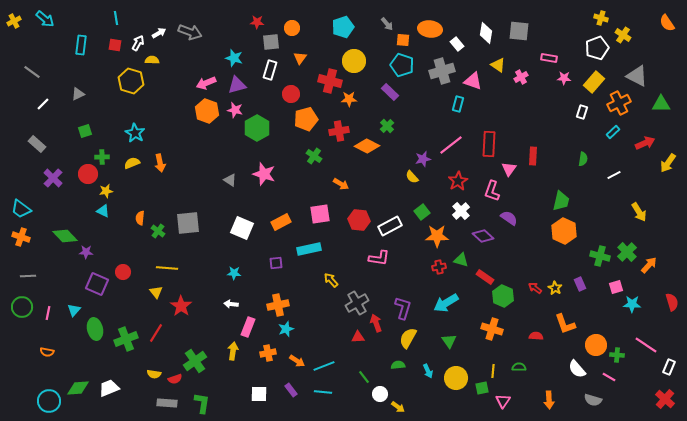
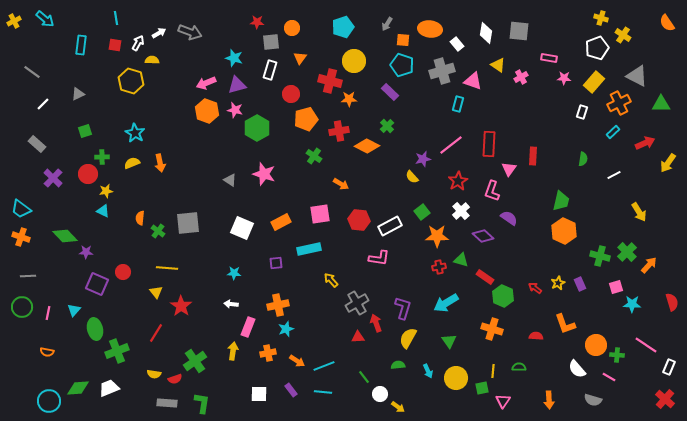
gray arrow at (387, 24): rotated 72 degrees clockwise
yellow star at (555, 288): moved 3 px right, 5 px up; rotated 16 degrees clockwise
green cross at (126, 339): moved 9 px left, 12 px down
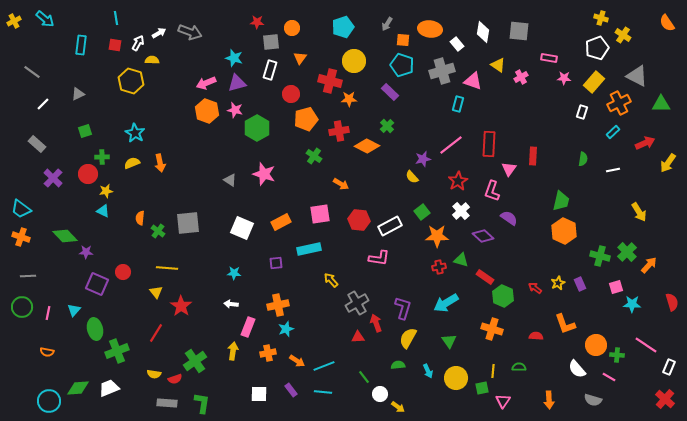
white diamond at (486, 33): moved 3 px left, 1 px up
purple triangle at (237, 85): moved 2 px up
white line at (614, 175): moved 1 px left, 5 px up; rotated 16 degrees clockwise
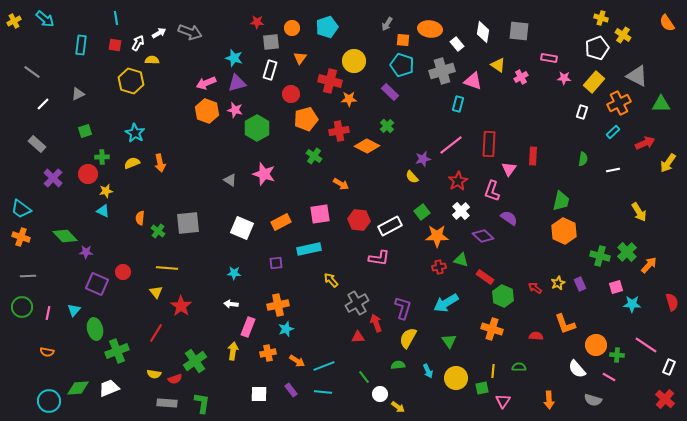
cyan pentagon at (343, 27): moved 16 px left
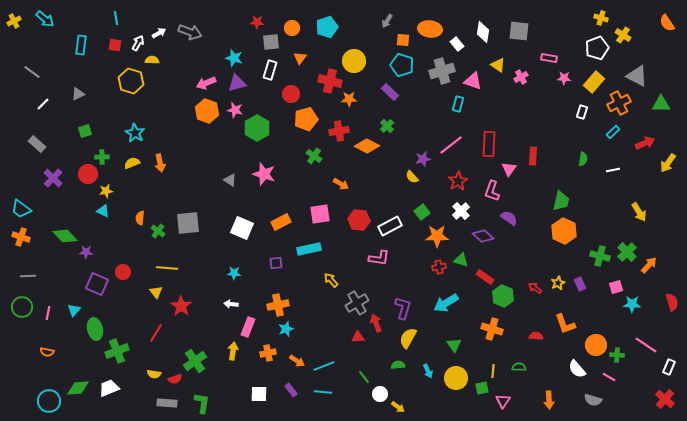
gray arrow at (387, 24): moved 3 px up
green triangle at (449, 341): moved 5 px right, 4 px down
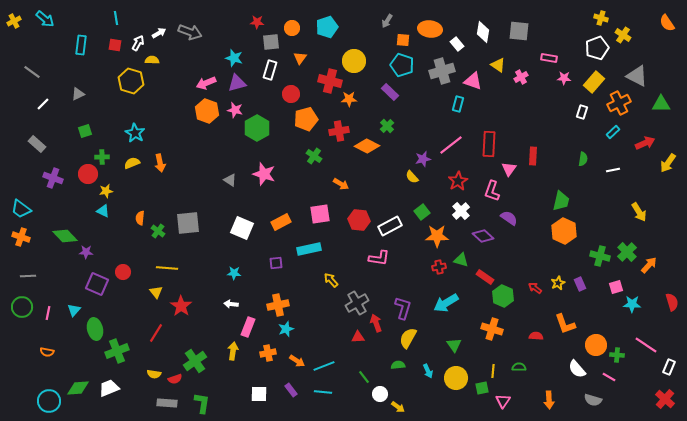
purple cross at (53, 178): rotated 24 degrees counterclockwise
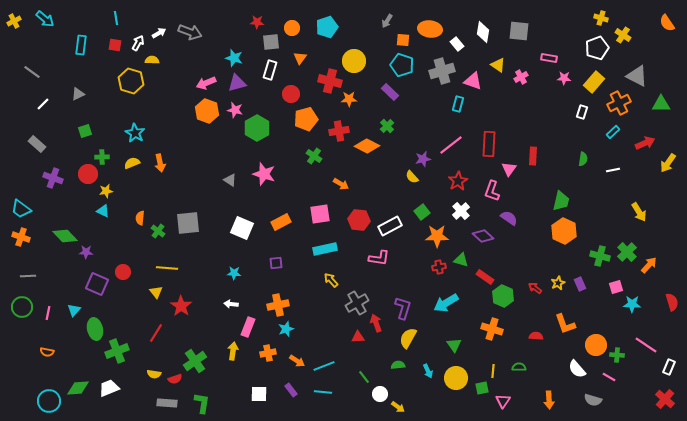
cyan rectangle at (309, 249): moved 16 px right
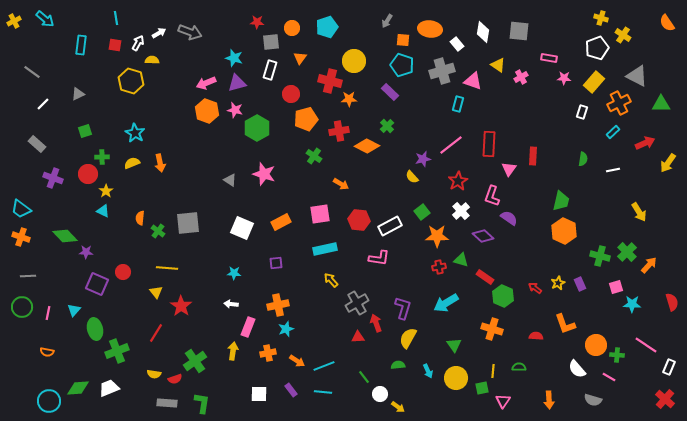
yellow star at (106, 191): rotated 24 degrees counterclockwise
pink L-shape at (492, 191): moved 5 px down
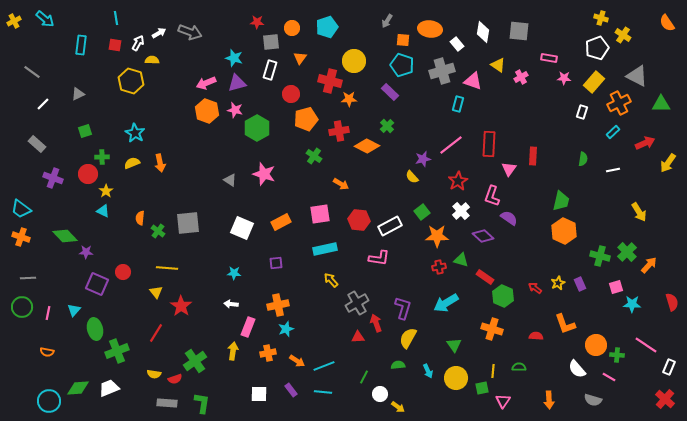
gray line at (28, 276): moved 2 px down
green line at (364, 377): rotated 64 degrees clockwise
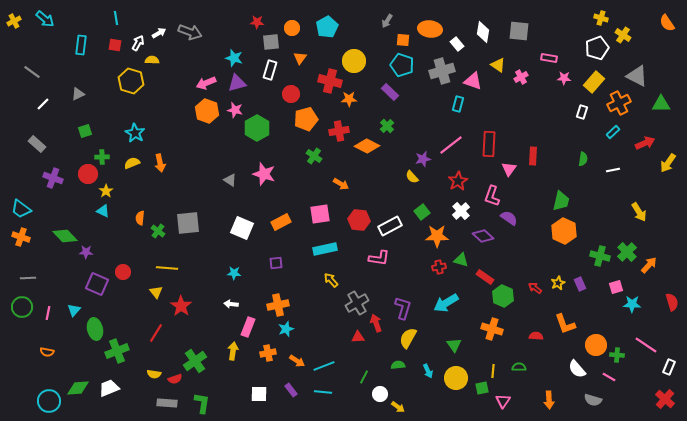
cyan pentagon at (327, 27): rotated 10 degrees counterclockwise
